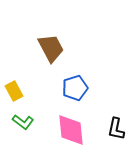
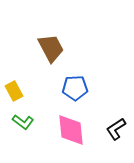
blue pentagon: rotated 15 degrees clockwise
black L-shape: rotated 45 degrees clockwise
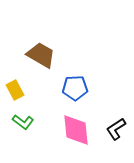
brown trapezoid: moved 10 px left, 7 px down; rotated 32 degrees counterclockwise
yellow rectangle: moved 1 px right, 1 px up
pink diamond: moved 5 px right
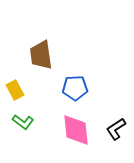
brown trapezoid: rotated 128 degrees counterclockwise
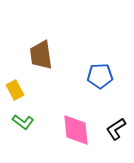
blue pentagon: moved 25 px right, 12 px up
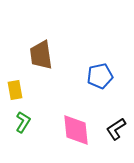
blue pentagon: rotated 10 degrees counterclockwise
yellow rectangle: rotated 18 degrees clockwise
green L-shape: rotated 95 degrees counterclockwise
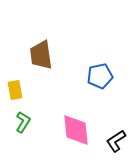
black L-shape: moved 12 px down
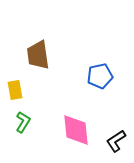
brown trapezoid: moved 3 px left
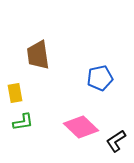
blue pentagon: moved 2 px down
yellow rectangle: moved 3 px down
green L-shape: rotated 50 degrees clockwise
pink diamond: moved 5 px right, 3 px up; rotated 40 degrees counterclockwise
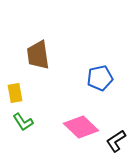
green L-shape: rotated 65 degrees clockwise
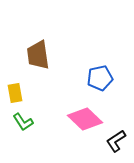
pink diamond: moved 4 px right, 8 px up
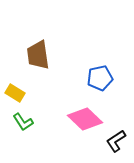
yellow rectangle: rotated 48 degrees counterclockwise
